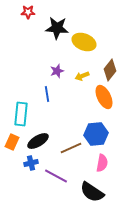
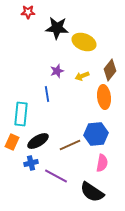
orange ellipse: rotated 20 degrees clockwise
brown line: moved 1 px left, 3 px up
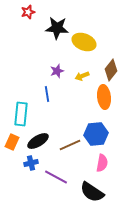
red star: rotated 16 degrees counterclockwise
brown diamond: moved 1 px right
purple line: moved 1 px down
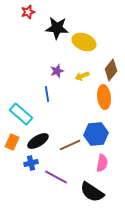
cyan rectangle: rotated 55 degrees counterclockwise
